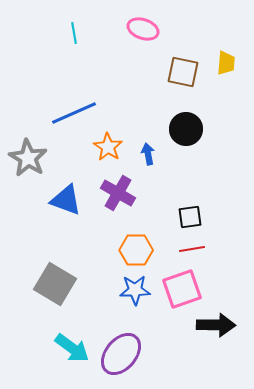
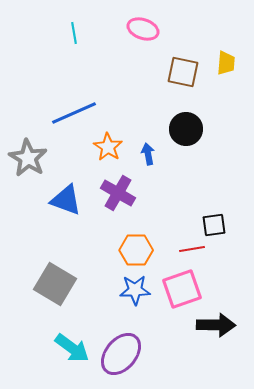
black square: moved 24 px right, 8 px down
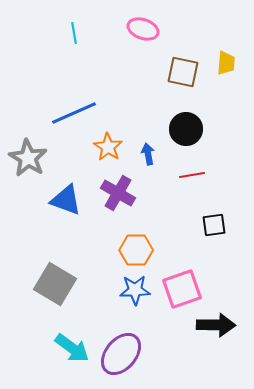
red line: moved 74 px up
